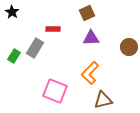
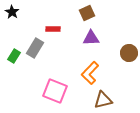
brown circle: moved 6 px down
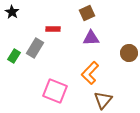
brown triangle: rotated 36 degrees counterclockwise
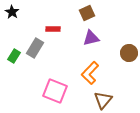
purple triangle: rotated 12 degrees counterclockwise
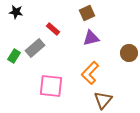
black star: moved 4 px right; rotated 24 degrees counterclockwise
red rectangle: rotated 40 degrees clockwise
gray rectangle: rotated 18 degrees clockwise
pink square: moved 4 px left, 5 px up; rotated 15 degrees counterclockwise
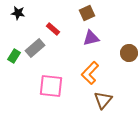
black star: moved 2 px right, 1 px down
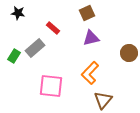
red rectangle: moved 1 px up
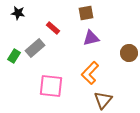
brown square: moved 1 px left; rotated 14 degrees clockwise
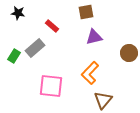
brown square: moved 1 px up
red rectangle: moved 1 px left, 2 px up
purple triangle: moved 3 px right, 1 px up
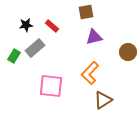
black star: moved 8 px right, 12 px down; rotated 16 degrees counterclockwise
brown circle: moved 1 px left, 1 px up
brown triangle: rotated 18 degrees clockwise
